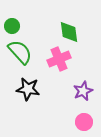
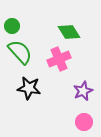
green diamond: rotated 25 degrees counterclockwise
black star: moved 1 px right, 1 px up
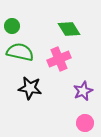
green diamond: moved 3 px up
green semicircle: rotated 36 degrees counterclockwise
black star: moved 1 px right
pink circle: moved 1 px right, 1 px down
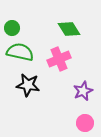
green circle: moved 2 px down
black star: moved 2 px left, 3 px up
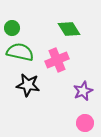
pink cross: moved 2 px left, 1 px down
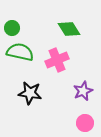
black star: moved 2 px right, 8 px down
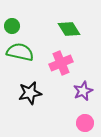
green circle: moved 2 px up
pink cross: moved 4 px right, 3 px down
black star: rotated 20 degrees counterclockwise
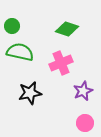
green diamond: moved 2 px left; rotated 40 degrees counterclockwise
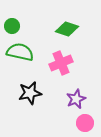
purple star: moved 7 px left, 8 px down
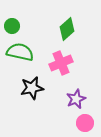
green diamond: rotated 60 degrees counterclockwise
black star: moved 2 px right, 5 px up
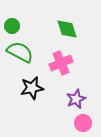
green diamond: rotated 65 degrees counterclockwise
green semicircle: rotated 16 degrees clockwise
pink circle: moved 2 px left
